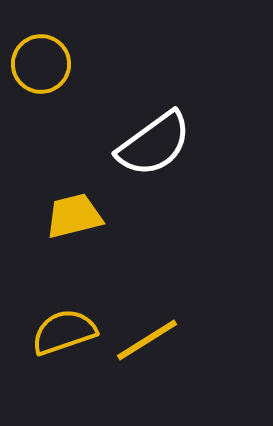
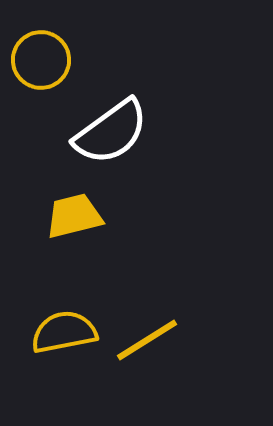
yellow circle: moved 4 px up
white semicircle: moved 43 px left, 12 px up
yellow semicircle: rotated 8 degrees clockwise
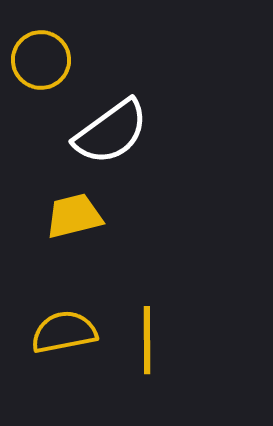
yellow line: rotated 58 degrees counterclockwise
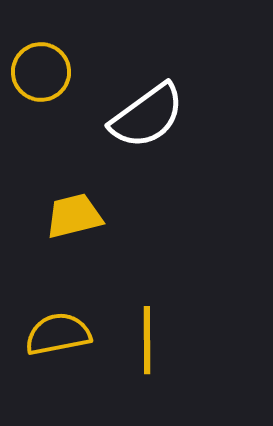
yellow circle: moved 12 px down
white semicircle: moved 36 px right, 16 px up
yellow semicircle: moved 6 px left, 2 px down
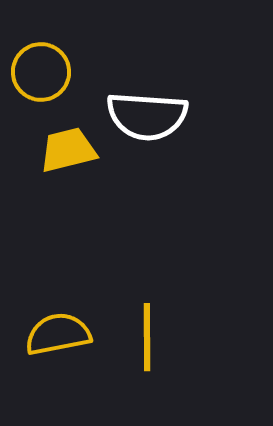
white semicircle: rotated 40 degrees clockwise
yellow trapezoid: moved 6 px left, 66 px up
yellow line: moved 3 px up
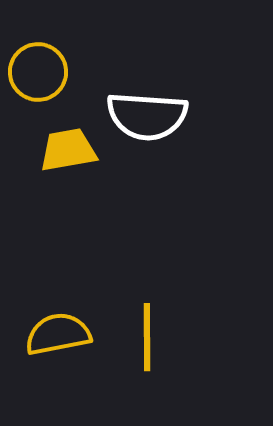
yellow circle: moved 3 px left
yellow trapezoid: rotated 4 degrees clockwise
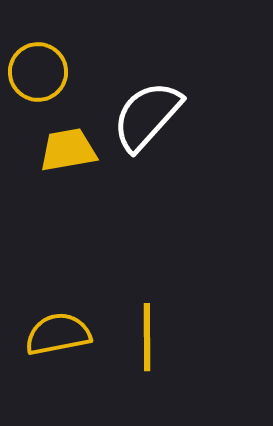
white semicircle: rotated 128 degrees clockwise
